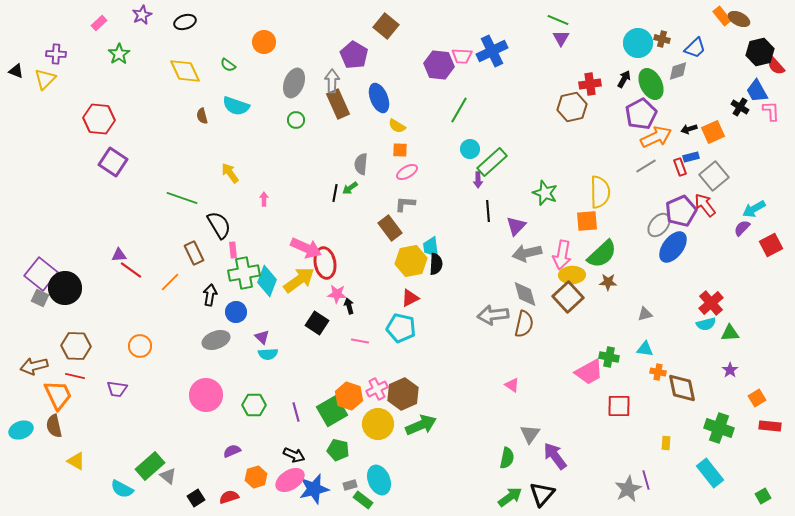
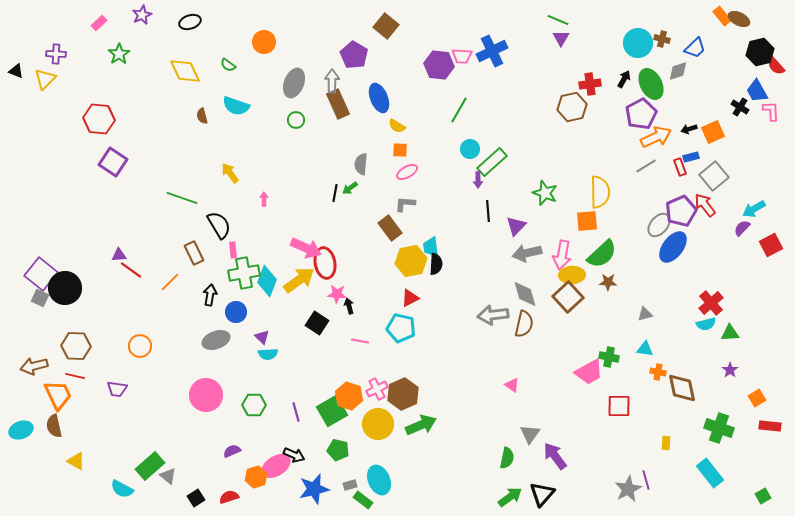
black ellipse at (185, 22): moved 5 px right
pink ellipse at (290, 480): moved 14 px left, 14 px up
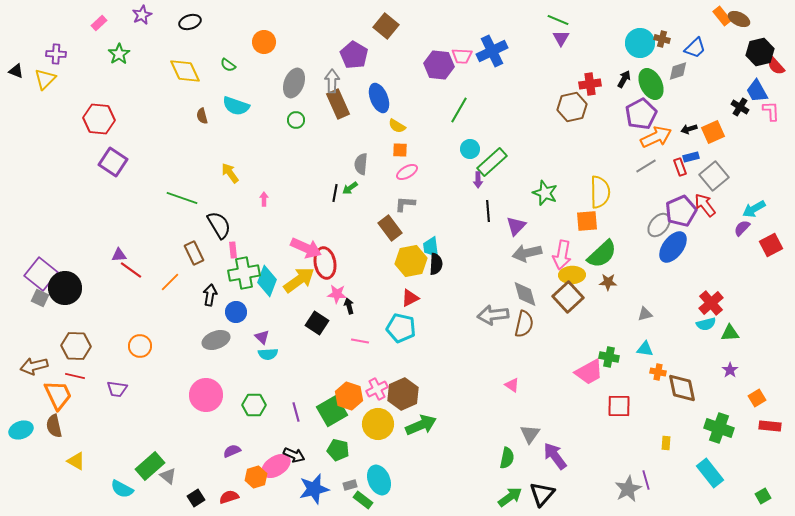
cyan circle at (638, 43): moved 2 px right
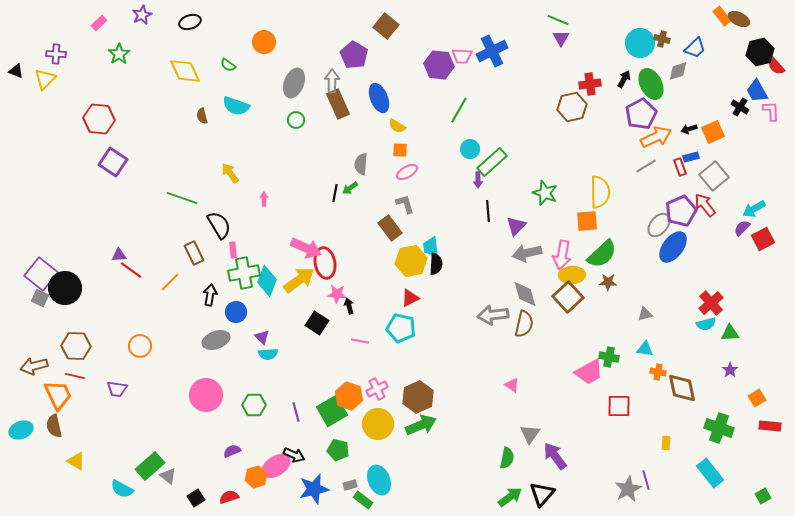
gray L-shape at (405, 204): rotated 70 degrees clockwise
red square at (771, 245): moved 8 px left, 6 px up
brown hexagon at (403, 394): moved 15 px right, 3 px down
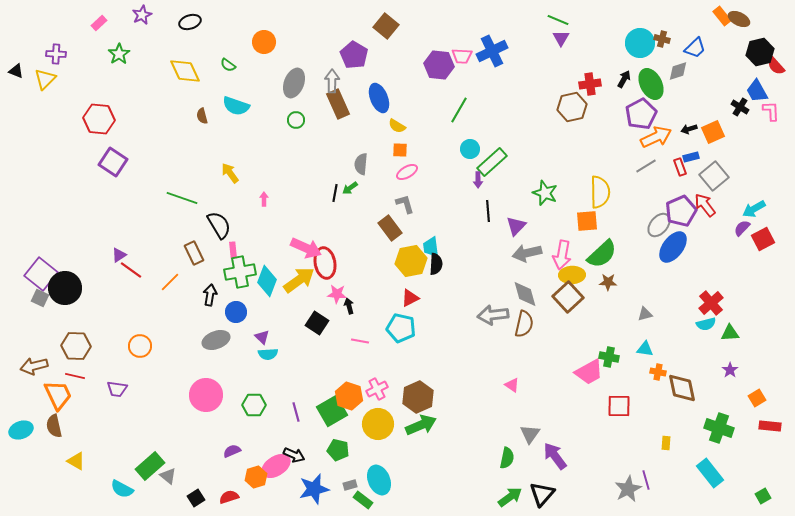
purple triangle at (119, 255): rotated 28 degrees counterclockwise
green cross at (244, 273): moved 4 px left, 1 px up
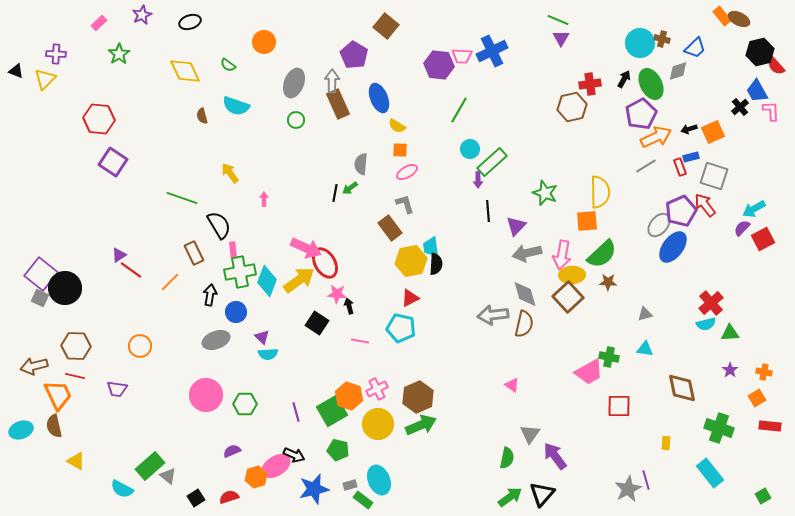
black cross at (740, 107): rotated 18 degrees clockwise
gray square at (714, 176): rotated 32 degrees counterclockwise
red ellipse at (325, 263): rotated 20 degrees counterclockwise
orange cross at (658, 372): moved 106 px right
green hexagon at (254, 405): moved 9 px left, 1 px up
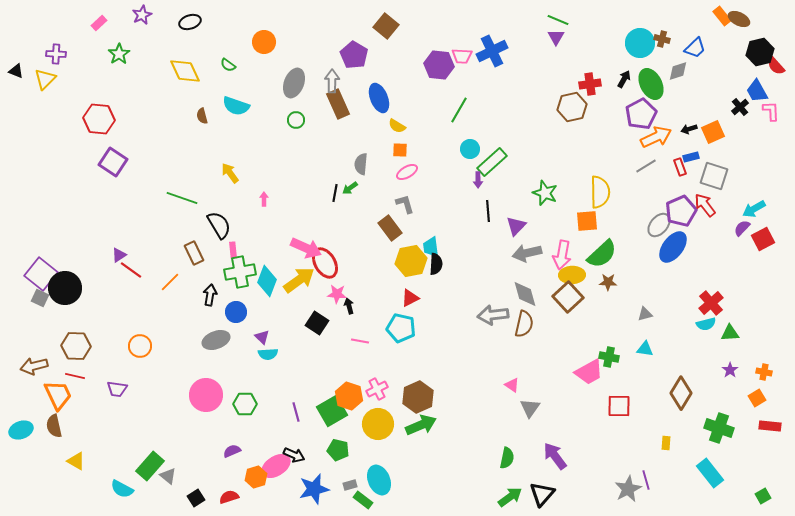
purple triangle at (561, 38): moved 5 px left, 1 px up
brown diamond at (682, 388): moved 1 px left, 5 px down; rotated 44 degrees clockwise
gray triangle at (530, 434): moved 26 px up
green rectangle at (150, 466): rotated 8 degrees counterclockwise
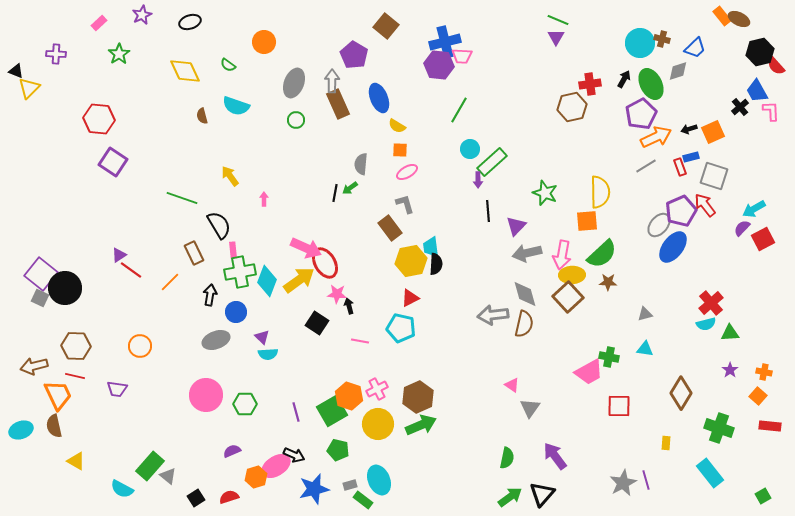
blue cross at (492, 51): moved 47 px left, 9 px up; rotated 12 degrees clockwise
yellow triangle at (45, 79): moved 16 px left, 9 px down
yellow arrow at (230, 173): moved 3 px down
orange square at (757, 398): moved 1 px right, 2 px up; rotated 18 degrees counterclockwise
gray star at (628, 489): moved 5 px left, 6 px up
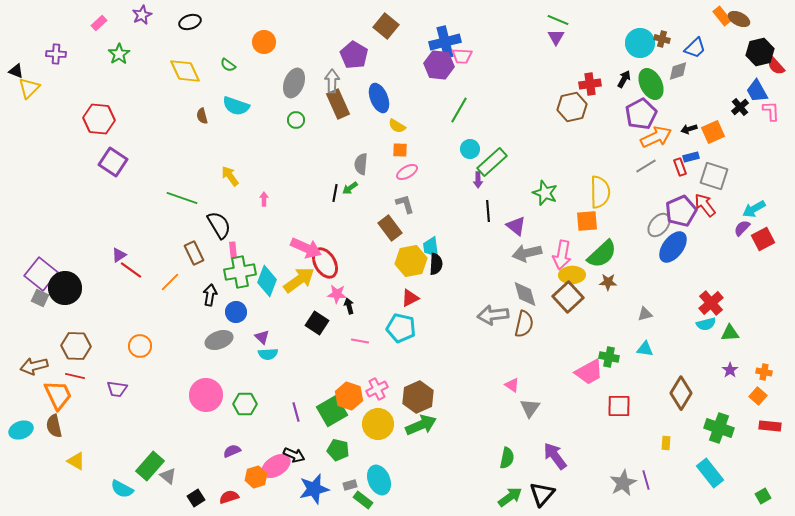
purple triangle at (516, 226): rotated 35 degrees counterclockwise
gray ellipse at (216, 340): moved 3 px right
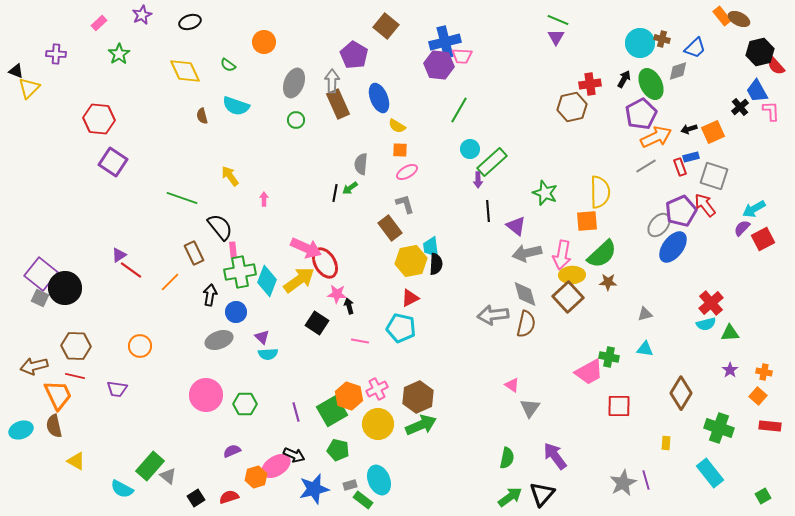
black semicircle at (219, 225): moved 1 px right, 2 px down; rotated 8 degrees counterclockwise
brown semicircle at (524, 324): moved 2 px right
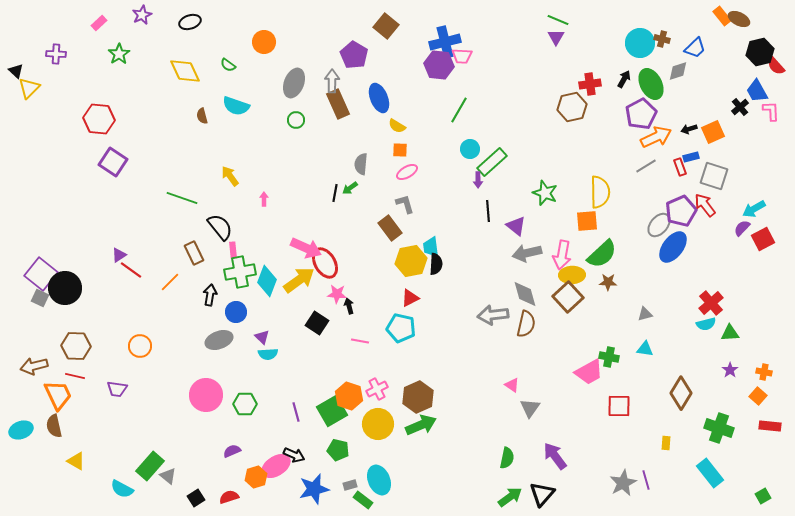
black triangle at (16, 71): rotated 21 degrees clockwise
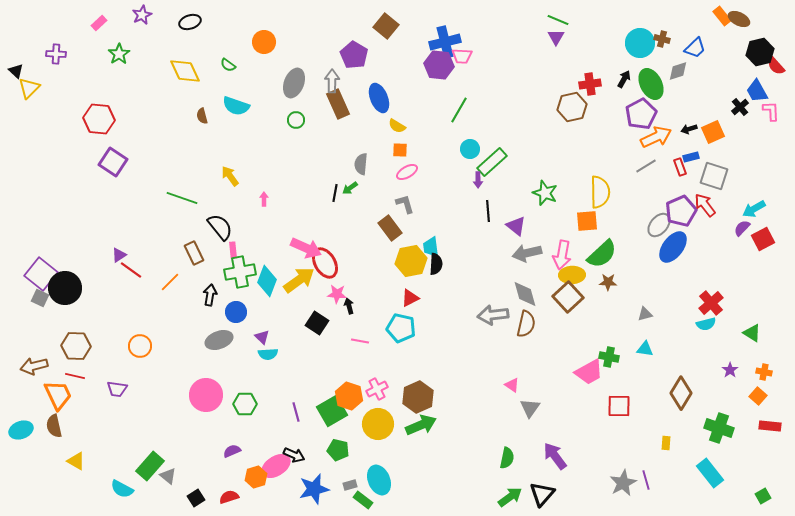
green triangle at (730, 333): moved 22 px right; rotated 36 degrees clockwise
